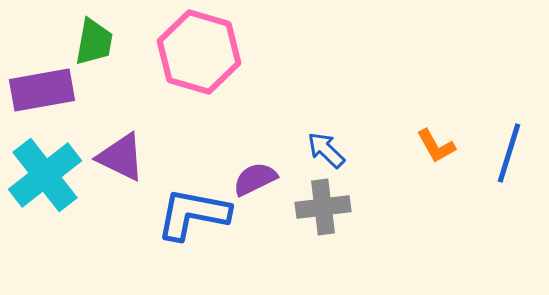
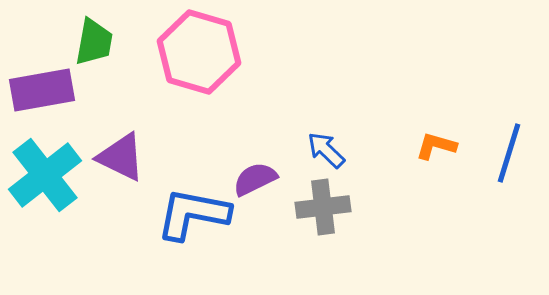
orange L-shape: rotated 135 degrees clockwise
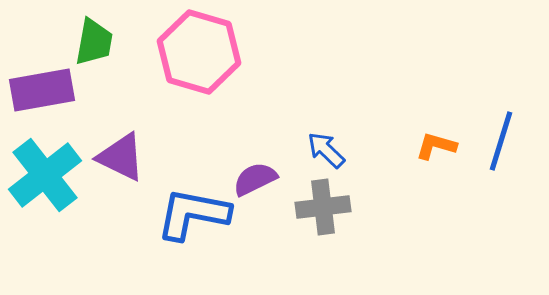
blue line: moved 8 px left, 12 px up
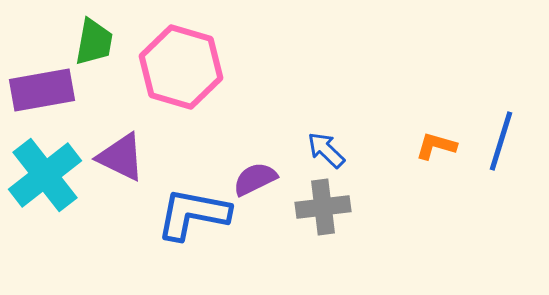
pink hexagon: moved 18 px left, 15 px down
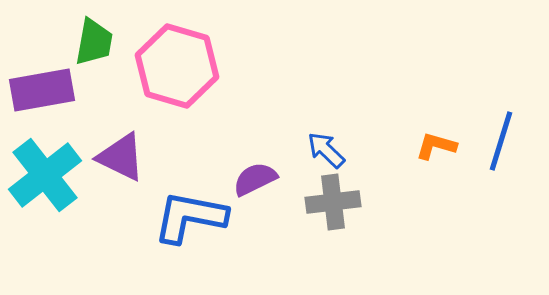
pink hexagon: moved 4 px left, 1 px up
gray cross: moved 10 px right, 5 px up
blue L-shape: moved 3 px left, 3 px down
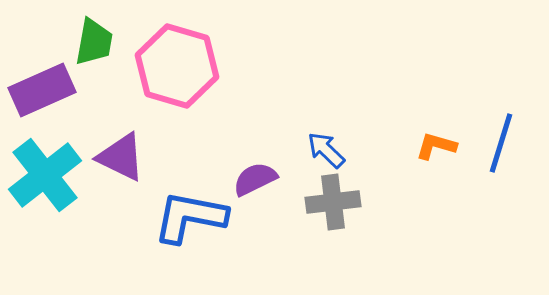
purple rectangle: rotated 14 degrees counterclockwise
blue line: moved 2 px down
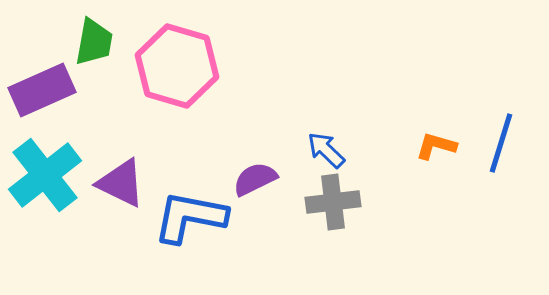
purple triangle: moved 26 px down
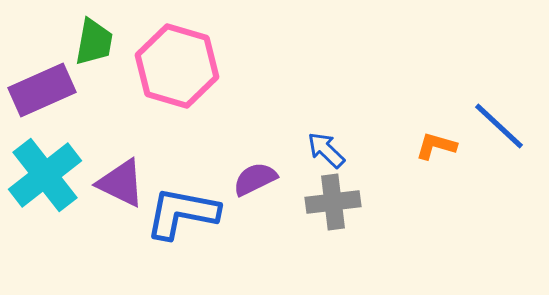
blue line: moved 2 px left, 17 px up; rotated 64 degrees counterclockwise
blue L-shape: moved 8 px left, 4 px up
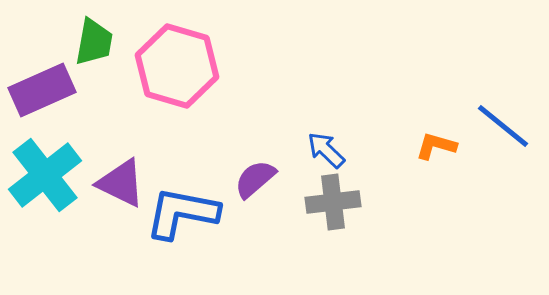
blue line: moved 4 px right; rotated 4 degrees counterclockwise
purple semicircle: rotated 15 degrees counterclockwise
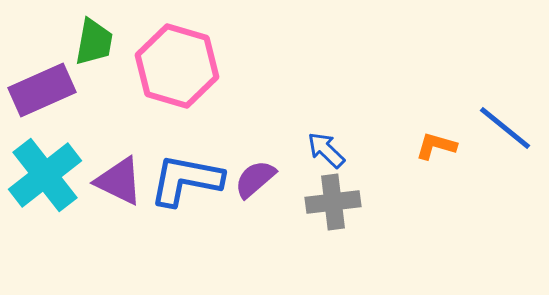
blue line: moved 2 px right, 2 px down
purple triangle: moved 2 px left, 2 px up
blue L-shape: moved 4 px right, 33 px up
